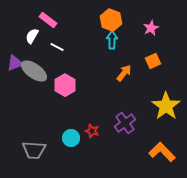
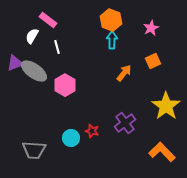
white line: rotated 48 degrees clockwise
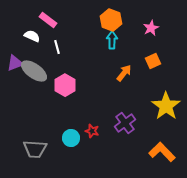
white semicircle: rotated 84 degrees clockwise
gray trapezoid: moved 1 px right, 1 px up
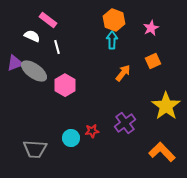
orange hexagon: moved 3 px right
orange arrow: moved 1 px left
red star: rotated 24 degrees counterclockwise
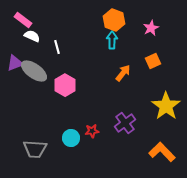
pink rectangle: moved 25 px left
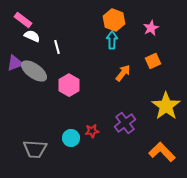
pink hexagon: moved 4 px right
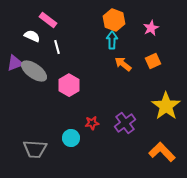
pink rectangle: moved 25 px right
orange arrow: moved 9 px up; rotated 90 degrees counterclockwise
red star: moved 8 px up
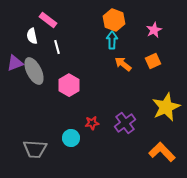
pink star: moved 3 px right, 2 px down
white semicircle: rotated 126 degrees counterclockwise
gray ellipse: rotated 28 degrees clockwise
yellow star: moved 1 px down; rotated 12 degrees clockwise
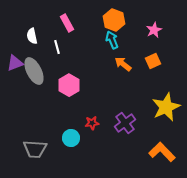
pink rectangle: moved 19 px right, 3 px down; rotated 24 degrees clockwise
cyan arrow: rotated 24 degrees counterclockwise
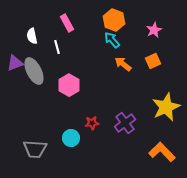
cyan arrow: rotated 18 degrees counterclockwise
